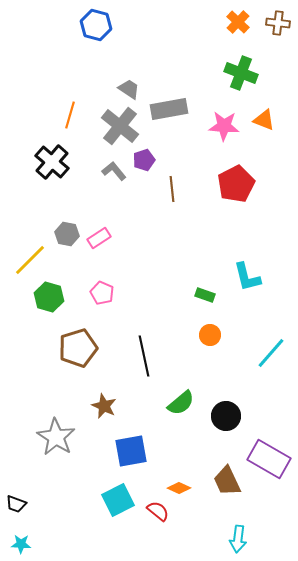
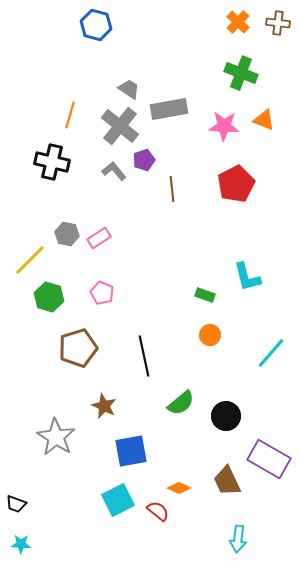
black cross: rotated 28 degrees counterclockwise
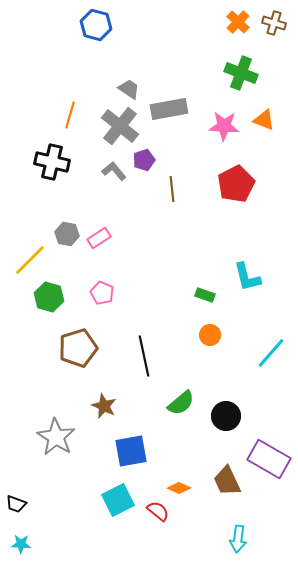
brown cross: moved 4 px left; rotated 10 degrees clockwise
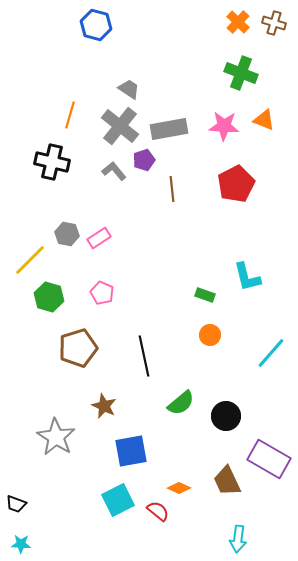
gray rectangle: moved 20 px down
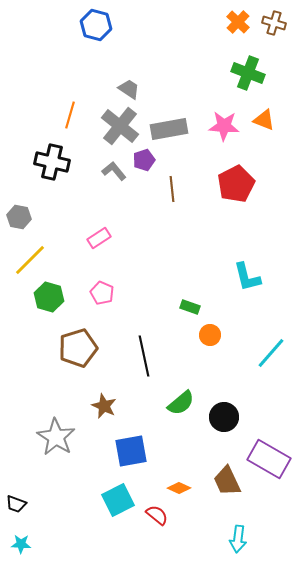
green cross: moved 7 px right
gray hexagon: moved 48 px left, 17 px up
green rectangle: moved 15 px left, 12 px down
black circle: moved 2 px left, 1 px down
red semicircle: moved 1 px left, 4 px down
